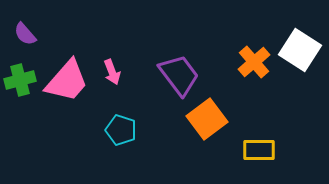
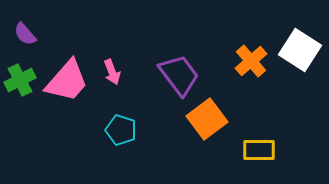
orange cross: moved 3 px left, 1 px up
green cross: rotated 12 degrees counterclockwise
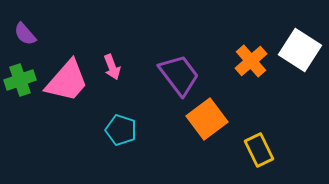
pink arrow: moved 5 px up
green cross: rotated 8 degrees clockwise
yellow rectangle: rotated 64 degrees clockwise
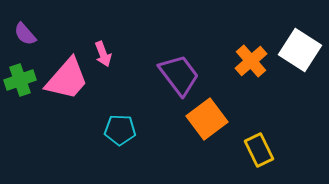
pink arrow: moved 9 px left, 13 px up
pink trapezoid: moved 2 px up
cyan pentagon: moved 1 px left; rotated 16 degrees counterclockwise
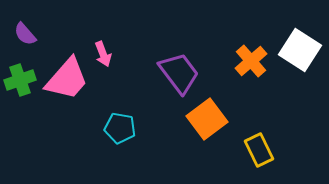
purple trapezoid: moved 2 px up
cyan pentagon: moved 2 px up; rotated 8 degrees clockwise
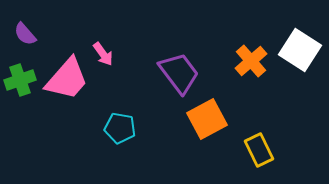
pink arrow: rotated 15 degrees counterclockwise
orange square: rotated 9 degrees clockwise
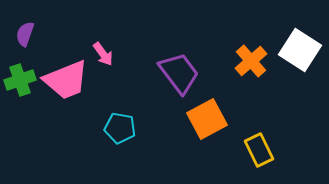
purple semicircle: rotated 60 degrees clockwise
pink trapezoid: moved 1 px left, 1 px down; rotated 27 degrees clockwise
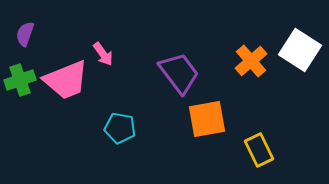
orange square: rotated 18 degrees clockwise
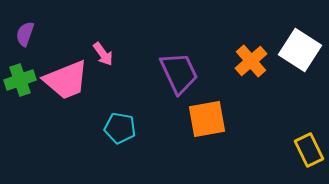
purple trapezoid: rotated 12 degrees clockwise
yellow rectangle: moved 50 px right
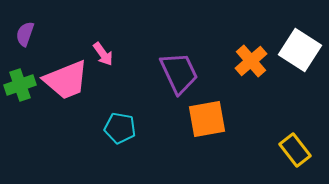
green cross: moved 5 px down
yellow rectangle: moved 14 px left; rotated 12 degrees counterclockwise
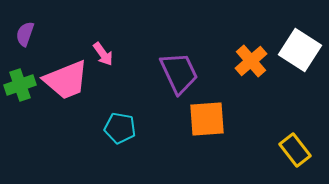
orange square: rotated 6 degrees clockwise
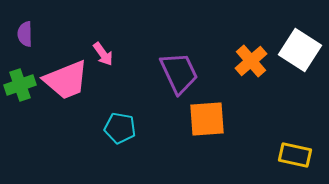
purple semicircle: rotated 20 degrees counterclockwise
yellow rectangle: moved 5 px down; rotated 40 degrees counterclockwise
